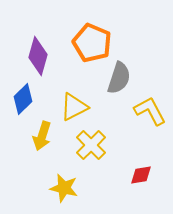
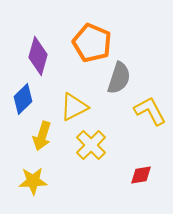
yellow star: moved 31 px left, 7 px up; rotated 16 degrees counterclockwise
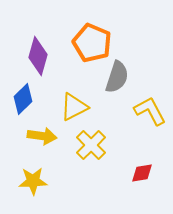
gray semicircle: moved 2 px left, 1 px up
yellow arrow: rotated 100 degrees counterclockwise
red diamond: moved 1 px right, 2 px up
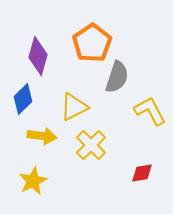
orange pentagon: rotated 15 degrees clockwise
yellow star: rotated 24 degrees counterclockwise
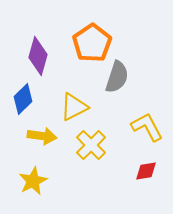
yellow L-shape: moved 3 px left, 16 px down
red diamond: moved 4 px right, 2 px up
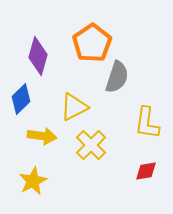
blue diamond: moved 2 px left
yellow L-shape: moved 4 px up; rotated 144 degrees counterclockwise
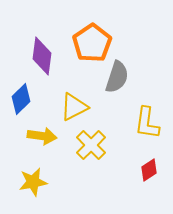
purple diamond: moved 4 px right; rotated 9 degrees counterclockwise
red diamond: moved 3 px right, 1 px up; rotated 25 degrees counterclockwise
yellow star: moved 1 px down; rotated 16 degrees clockwise
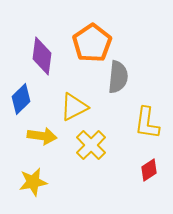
gray semicircle: moved 1 px right; rotated 12 degrees counterclockwise
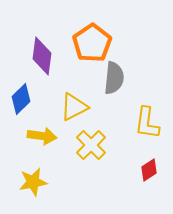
gray semicircle: moved 4 px left, 1 px down
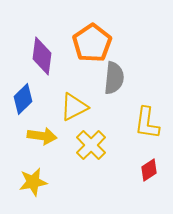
blue diamond: moved 2 px right
